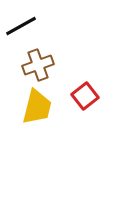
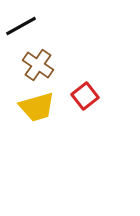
brown cross: rotated 36 degrees counterclockwise
yellow trapezoid: rotated 60 degrees clockwise
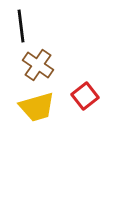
black line: rotated 68 degrees counterclockwise
